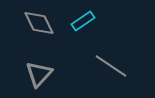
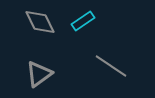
gray diamond: moved 1 px right, 1 px up
gray triangle: rotated 12 degrees clockwise
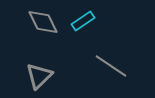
gray diamond: moved 3 px right
gray triangle: moved 2 px down; rotated 8 degrees counterclockwise
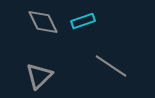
cyan rectangle: rotated 15 degrees clockwise
